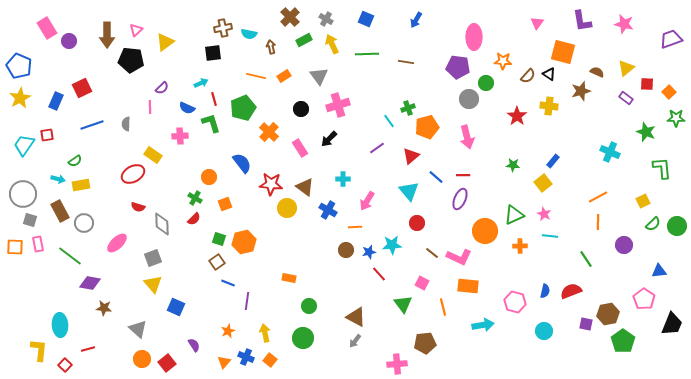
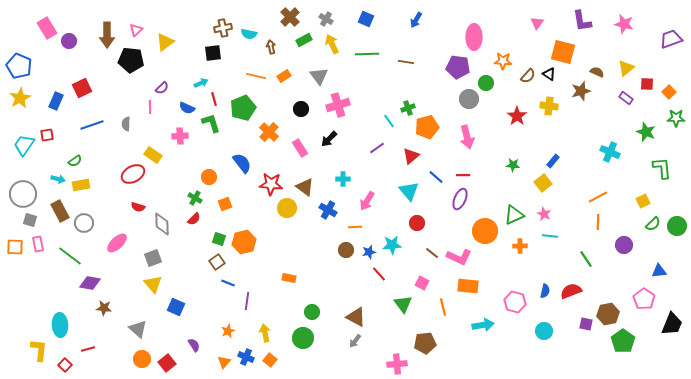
green circle at (309, 306): moved 3 px right, 6 px down
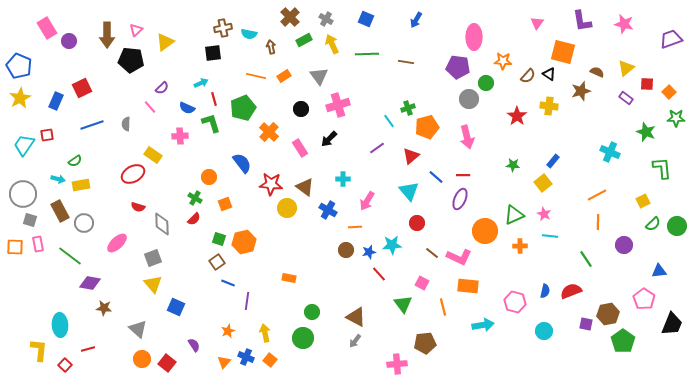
pink line at (150, 107): rotated 40 degrees counterclockwise
orange line at (598, 197): moved 1 px left, 2 px up
red square at (167, 363): rotated 12 degrees counterclockwise
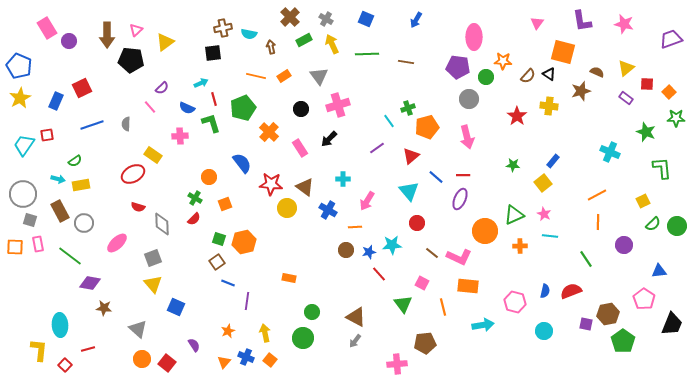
green circle at (486, 83): moved 6 px up
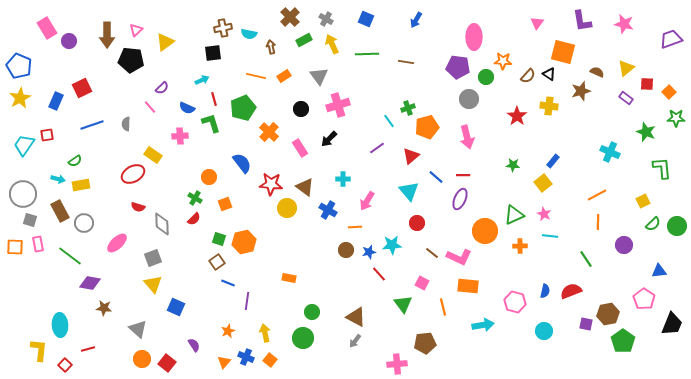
cyan arrow at (201, 83): moved 1 px right, 3 px up
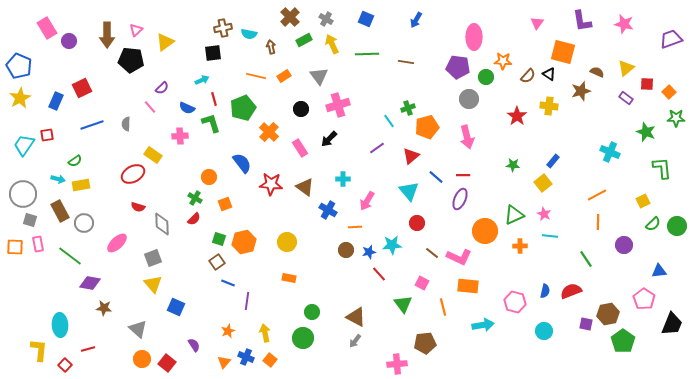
yellow circle at (287, 208): moved 34 px down
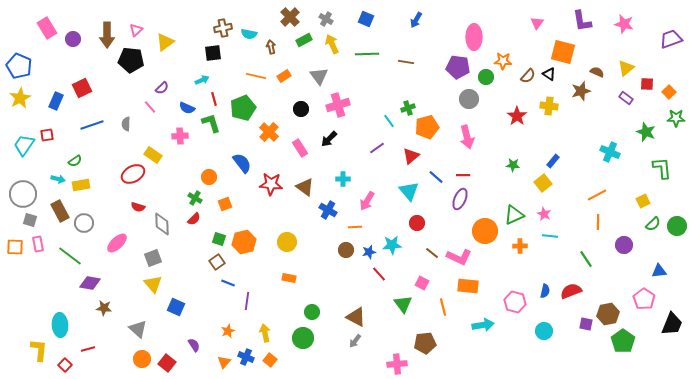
purple circle at (69, 41): moved 4 px right, 2 px up
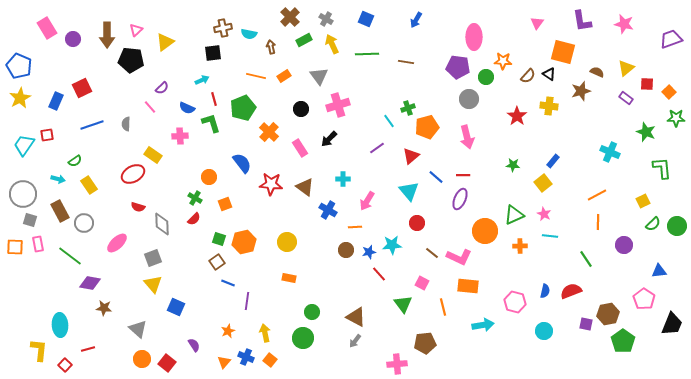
yellow rectangle at (81, 185): moved 8 px right; rotated 66 degrees clockwise
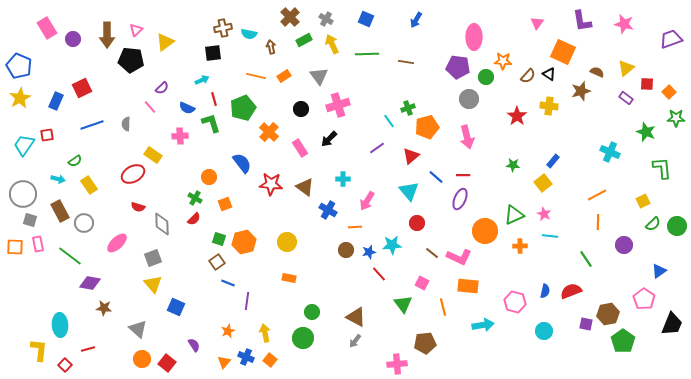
orange square at (563, 52): rotated 10 degrees clockwise
blue triangle at (659, 271): rotated 28 degrees counterclockwise
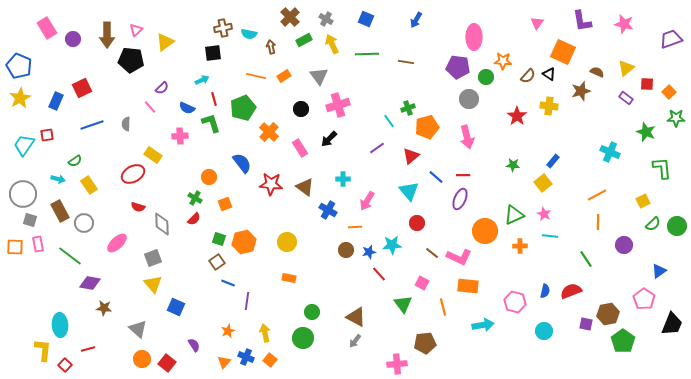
yellow L-shape at (39, 350): moved 4 px right
